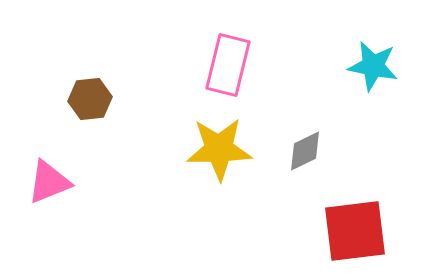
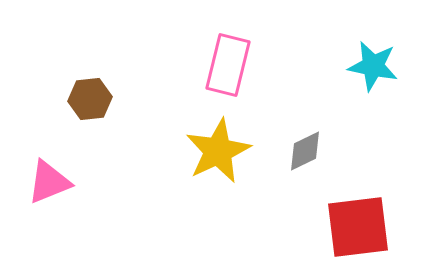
yellow star: moved 1 px left, 2 px down; rotated 24 degrees counterclockwise
red square: moved 3 px right, 4 px up
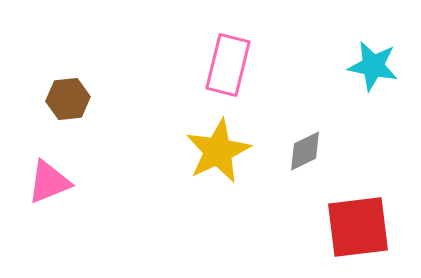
brown hexagon: moved 22 px left
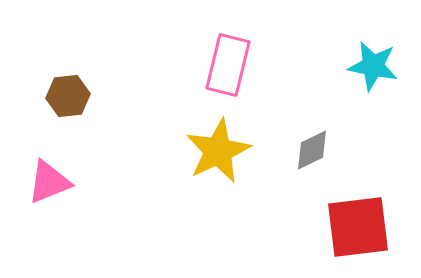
brown hexagon: moved 3 px up
gray diamond: moved 7 px right, 1 px up
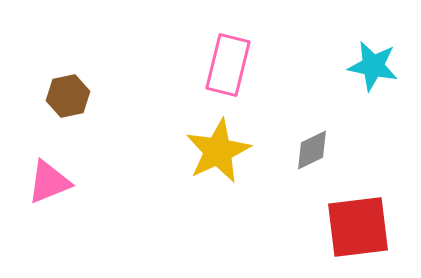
brown hexagon: rotated 6 degrees counterclockwise
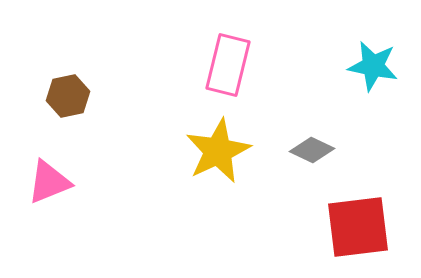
gray diamond: rotated 51 degrees clockwise
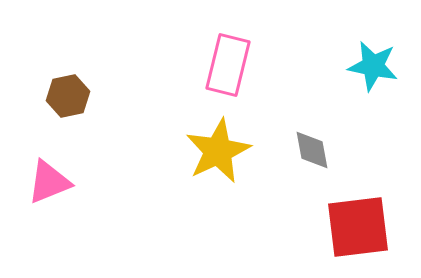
gray diamond: rotated 54 degrees clockwise
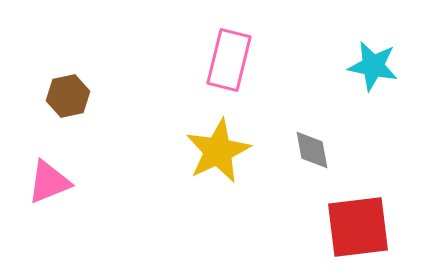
pink rectangle: moved 1 px right, 5 px up
